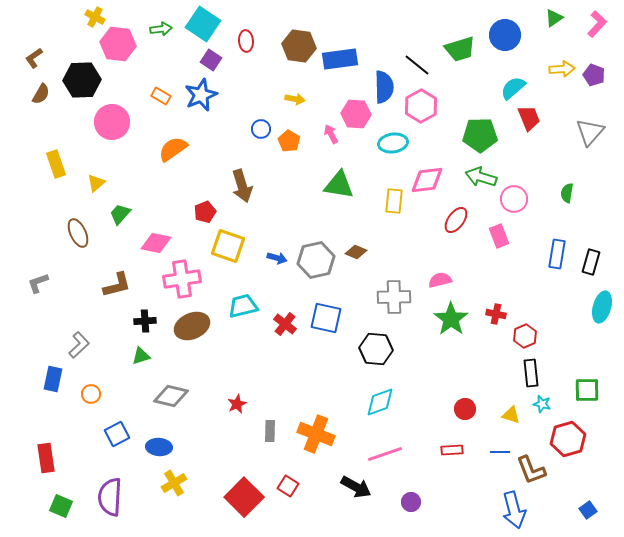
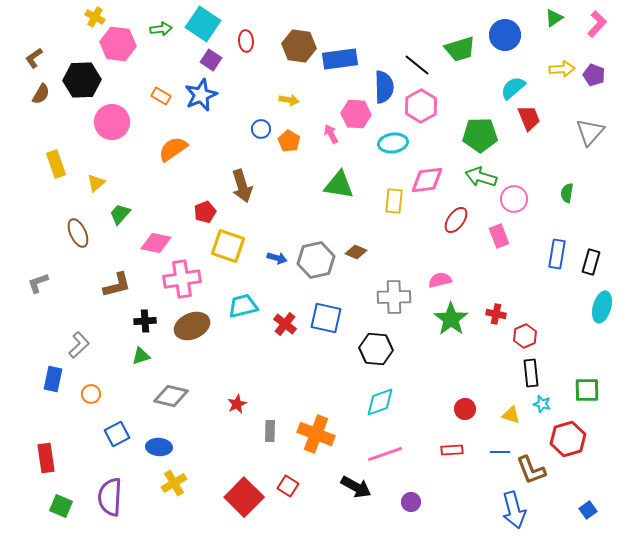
yellow arrow at (295, 99): moved 6 px left, 1 px down
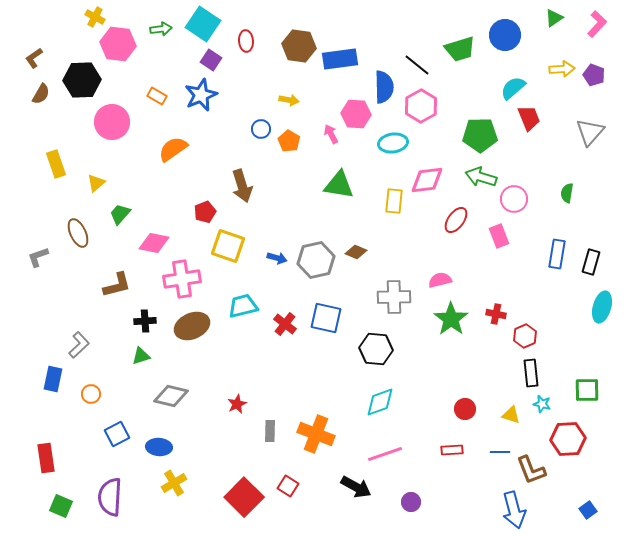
orange rectangle at (161, 96): moved 4 px left
pink diamond at (156, 243): moved 2 px left
gray L-shape at (38, 283): moved 26 px up
red hexagon at (568, 439): rotated 12 degrees clockwise
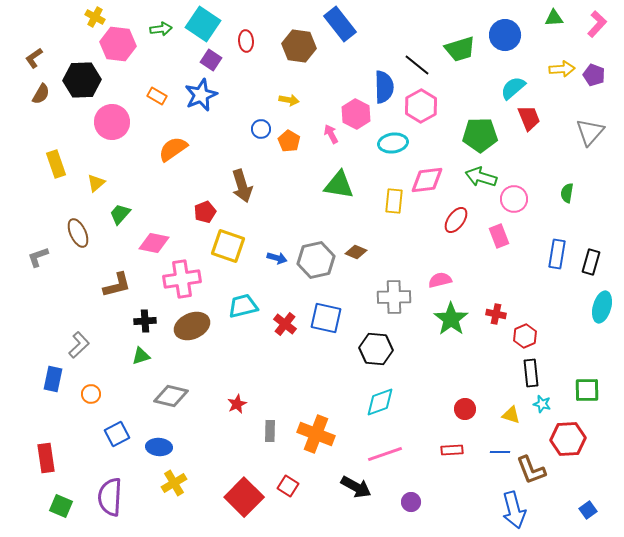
green triangle at (554, 18): rotated 30 degrees clockwise
blue rectangle at (340, 59): moved 35 px up; rotated 60 degrees clockwise
pink hexagon at (356, 114): rotated 24 degrees clockwise
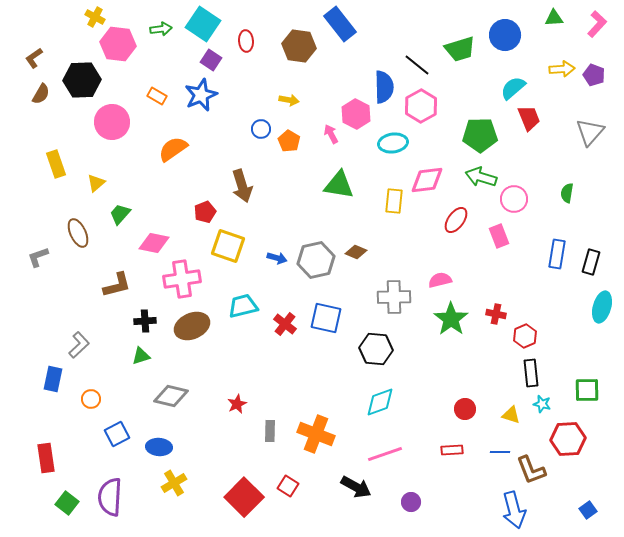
orange circle at (91, 394): moved 5 px down
green square at (61, 506): moved 6 px right, 3 px up; rotated 15 degrees clockwise
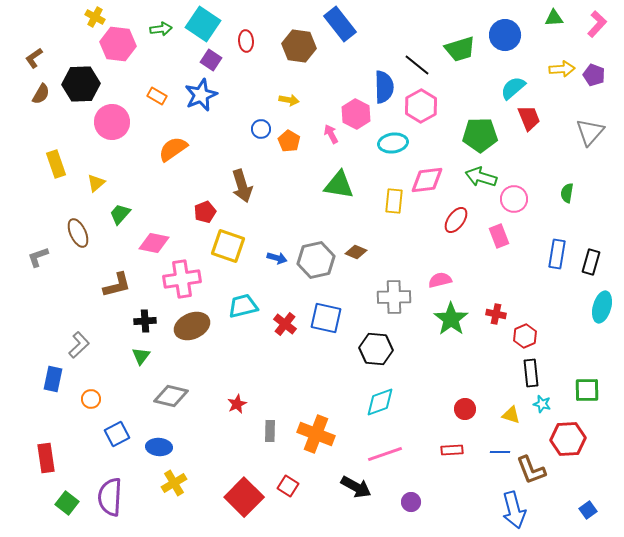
black hexagon at (82, 80): moved 1 px left, 4 px down
green triangle at (141, 356): rotated 36 degrees counterclockwise
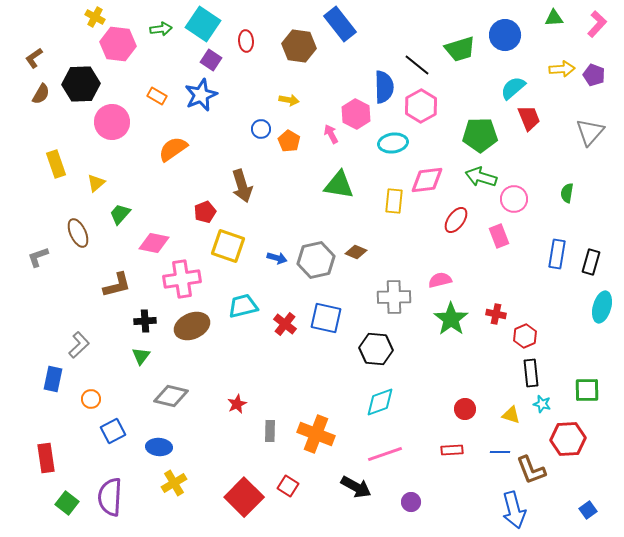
blue square at (117, 434): moved 4 px left, 3 px up
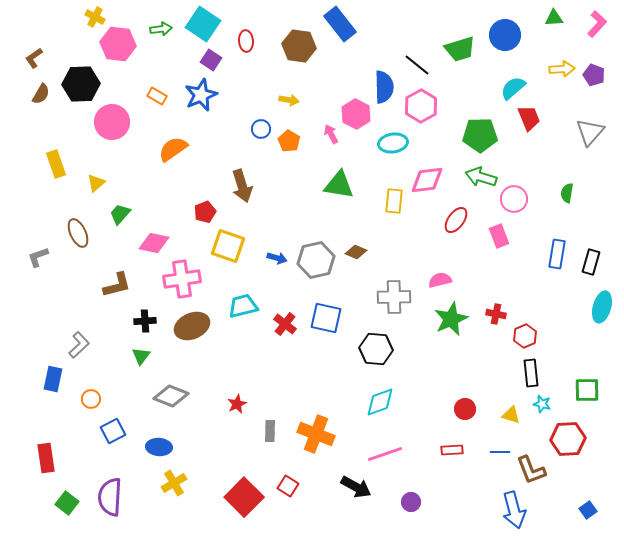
green star at (451, 319): rotated 12 degrees clockwise
gray diamond at (171, 396): rotated 8 degrees clockwise
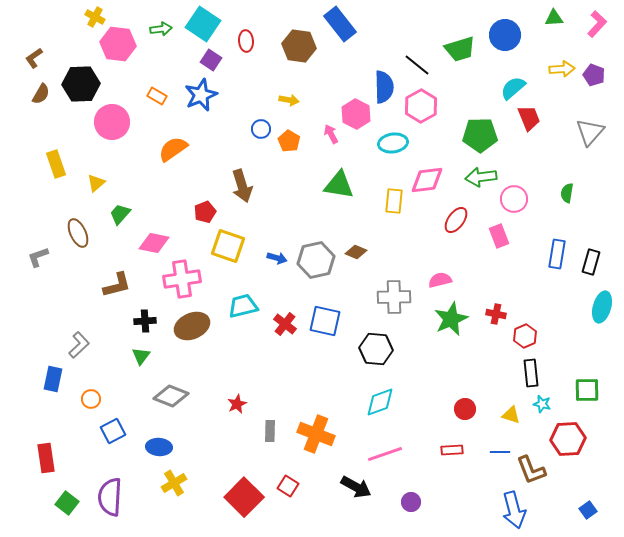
green arrow at (481, 177): rotated 24 degrees counterclockwise
blue square at (326, 318): moved 1 px left, 3 px down
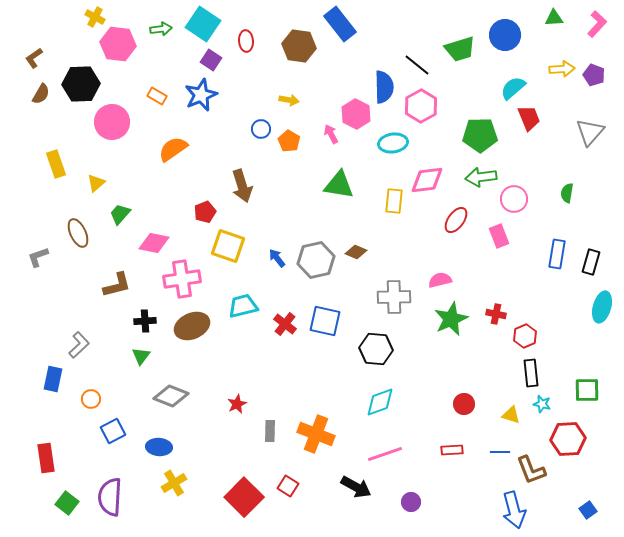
blue arrow at (277, 258): rotated 144 degrees counterclockwise
red circle at (465, 409): moved 1 px left, 5 px up
